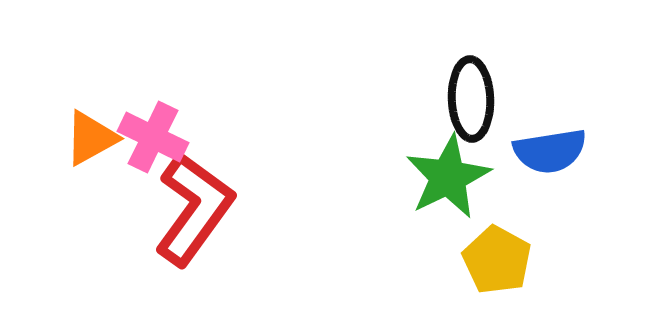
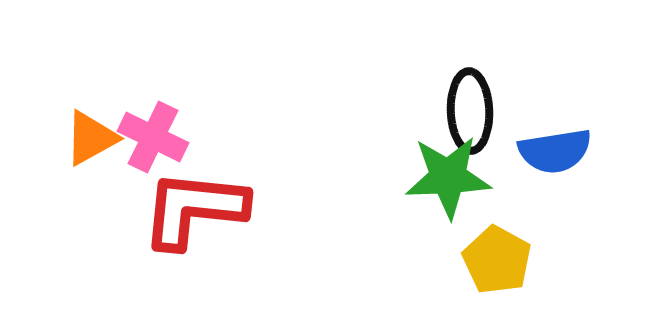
black ellipse: moved 1 px left, 12 px down
blue semicircle: moved 5 px right
green star: rotated 24 degrees clockwise
red L-shape: rotated 120 degrees counterclockwise
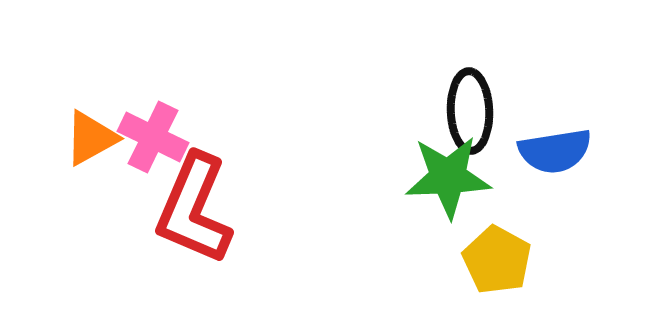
red L-shape: rotated 73 degrees counterclockwise
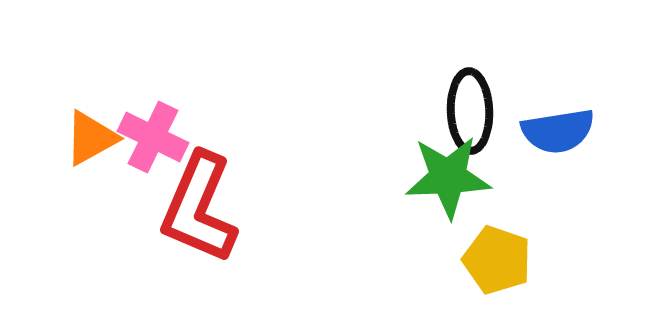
blue semicircle: moved 3 px right, 20 px up
red L-shape: moved 5 px right, 1 px up
yellow pentagon: rotated 10 degrees counterclockwise
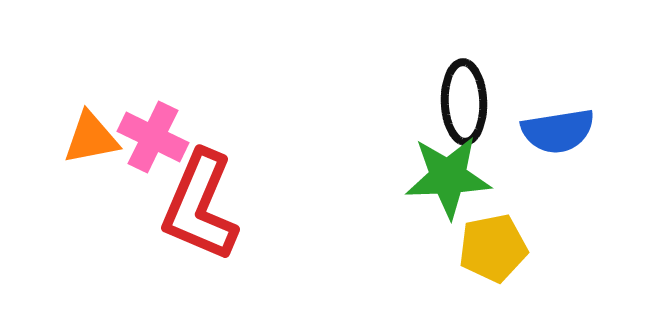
black ellipse: moved 6 px left, 9 px up
orange triangle: rotated 18 degrees clockwise
red L-shape: moved 1 px right, 2 px up
yellow pentagon: moved 4 px left, 12 px up; rotated 30 degrees counterclockwise
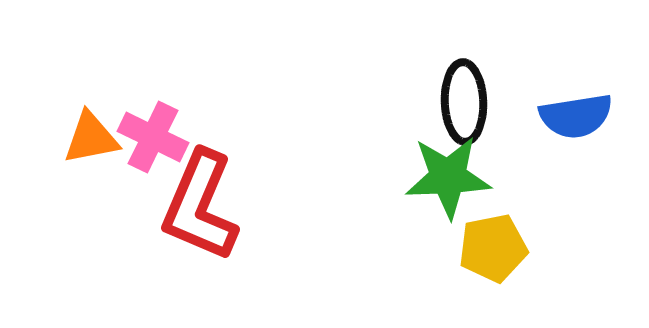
blue semicircle: moved 18 px right, 15 px up
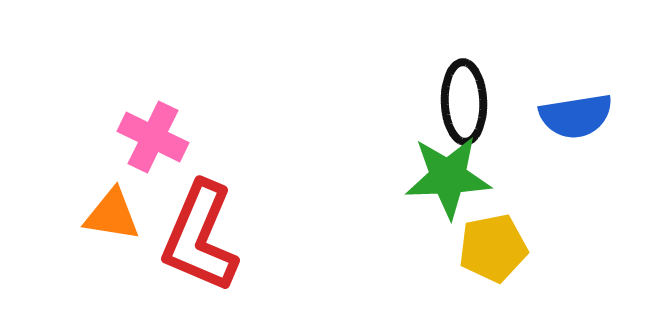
orange triangle: moved 21 px right, 77 px down; rotated 20 degrees clockwise
red L-shape: moved 31 px down
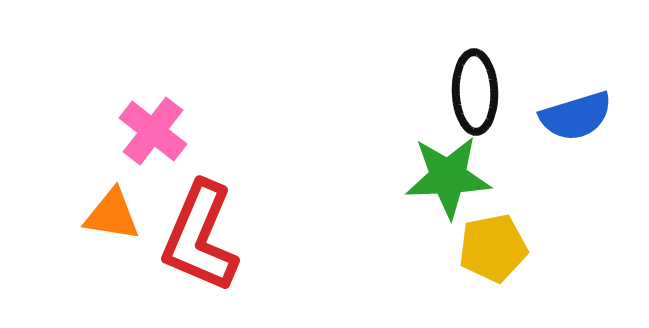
black ellipse: moved 11 px right, 10 px up
blue semicircle: rotated 8 degrees counterclockwise
pink cross: moved 6 px up; rotated 12 degrees clockwise
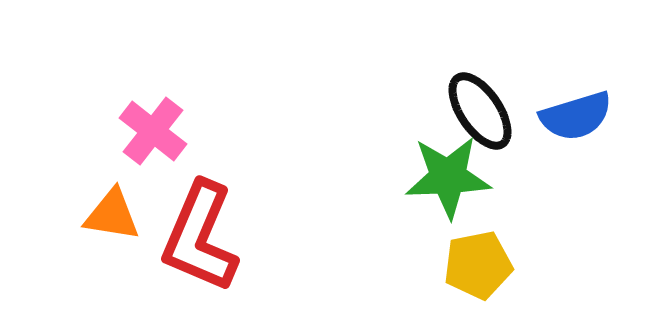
black ellipse: moved 5 px right, 19 px down; rotated 32 degrees counterclockwise
yellow pentagon: moved 15 px left, 17 px down
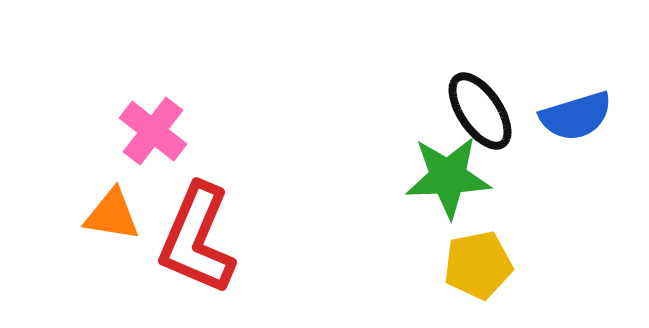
red L-shape: moved 3 px left, 2 px down
